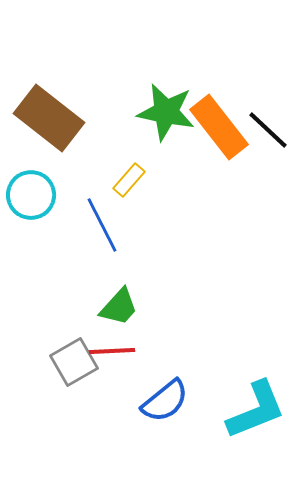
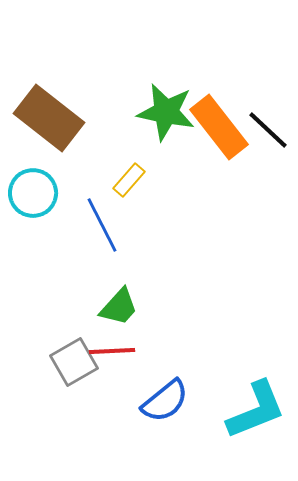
cyan circle: moved 2 px right, 2 px up
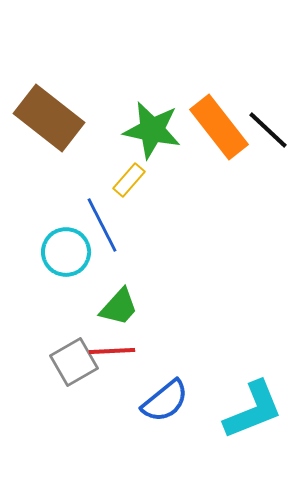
green star: moved 14 px left, 18 px down
cyan circle: moved 33 px right, 59 px down
cyan L-shape: moved 3 px left
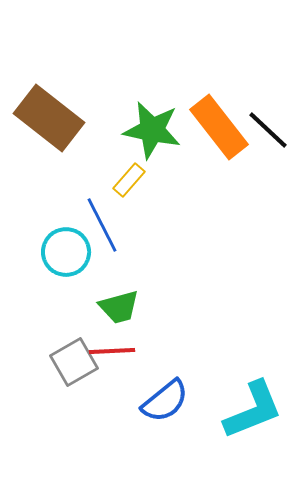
green trapezoid: rotated 33 degrees clockwise
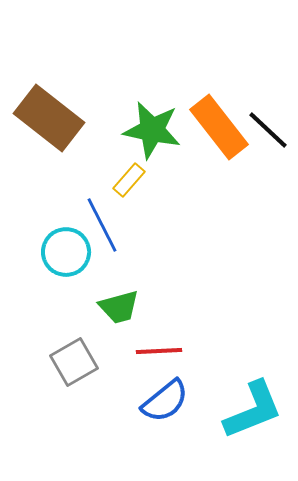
red line: moved 47 px right
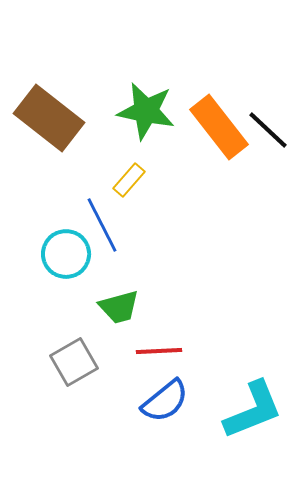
green star: moved 6 px left, 19 px up
cyan circle: moved 2 px down
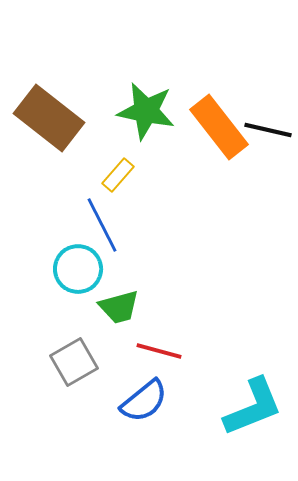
black line: rotated 30 degrees counterclockwise
yellow rectangle: moved 11 px left, 5 px up
cyan circle: moved 12 px right, 15 px down
red line: rotated 18 degrees clockwise
blue semicircle: moved 21 px left
cyan L-shape: moved 3 px up
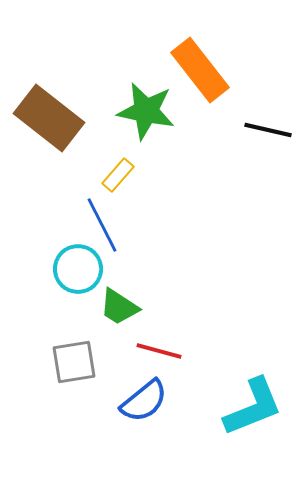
orange rectangle: moved 19 px left, 57 px up
green trapezoid: rotated 48 degrees clockwise
gray square: rotated 21 degrees clockwise
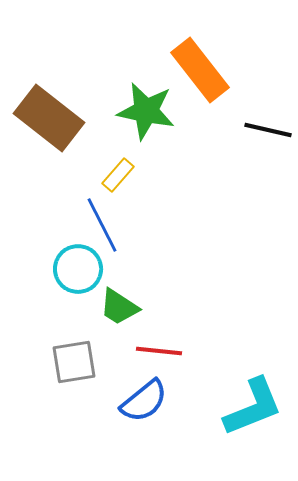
red line: rotated 9 degrees counterclockwise
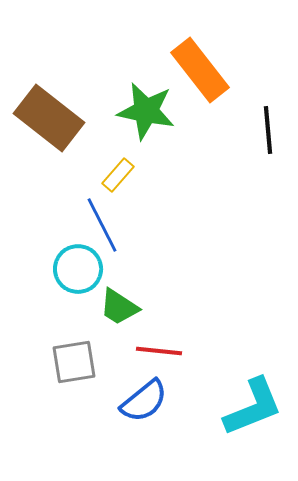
black line: rotated 72 degrees clockwise
